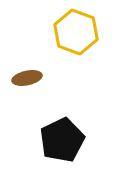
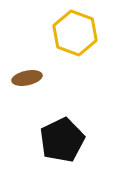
yellow hexagon: moved 1 px left, 1 px down
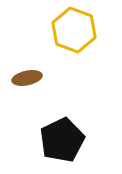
yellow hexagon: moved 1 px left, 3 px up
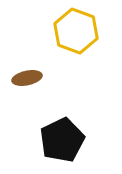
yellow hexagon: moved 2 px right, 1 px down
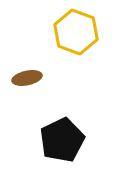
yellow hexagon: moved 1 px down
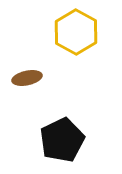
yellow hexagon: rotated 9 degrees clockwise
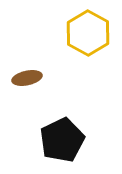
yellow hexagon: moved 12 px right, 1 px down
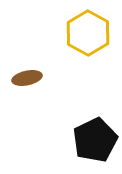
black pentagon: moved 33 px right
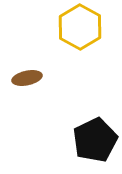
yellow hexagon: moved 8 px left, 6 px up
